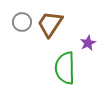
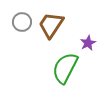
brown trapezoid: moved 1 px right, 1 px down
green semicircle: rotated 28 degrees clockwise
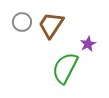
purple star: moved 1 px down
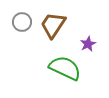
brown trapezoid: moved 2 px right
green semicircle: rotated 88 degrees clockwise
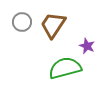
purple star: moved 1 px left, 2 px down; rotated 21 degrees counterclockwise
green semicircle: rotated 40 degrees counterclockwise
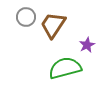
gray circle: moved 4 px right, 5 px up
purple star: moved 1 px up; rotated 21 degrees clockwise
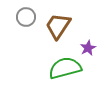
brown trapezoid: moved 5 px right, 1 px down
purple star: moved 1 px right, 3 px down
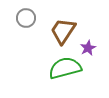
gray circle: moved 1 px down
brown trapezoid: moved 5 px right, 5 px down
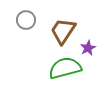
gray circle: moved 2 px down
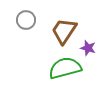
brown trapezoid: moved 1 px right
purple star: rotated 28 degrees counterclockwise
